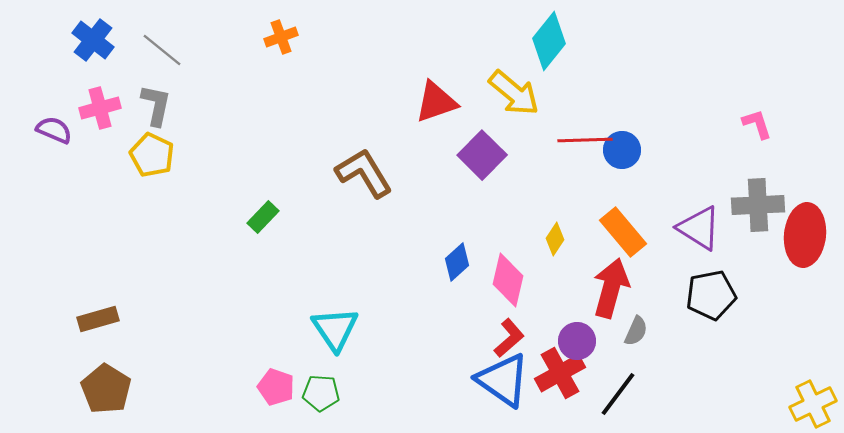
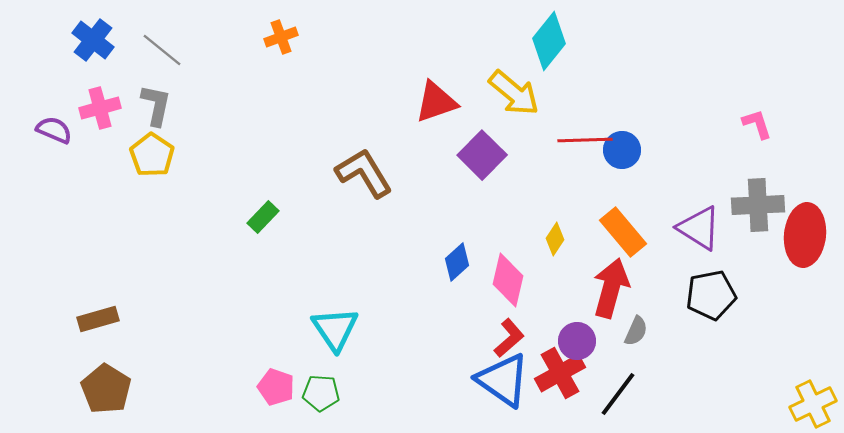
yellow pentagon: rotated 9 degrees clockwise
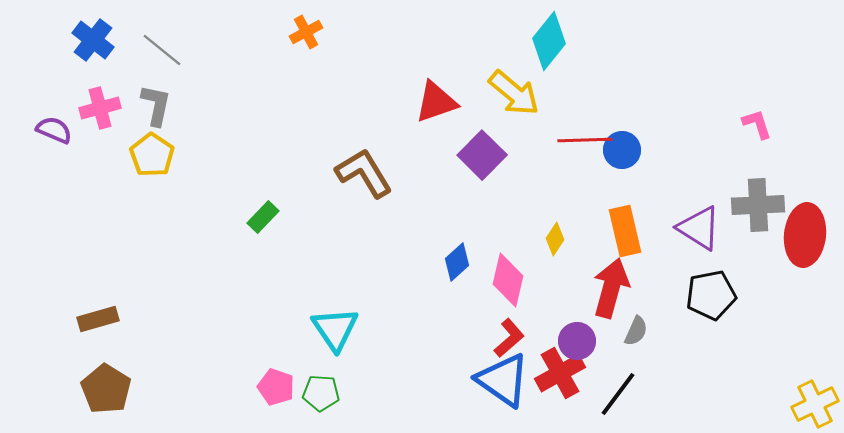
orange cross: moved 25 px right, 5 px up; rotated 8 degrees counterclockwise
orange rectangle: moved 2 px right, 1 px up; rotated 27 degrees clockwise
yellow cross: moved 2 px right
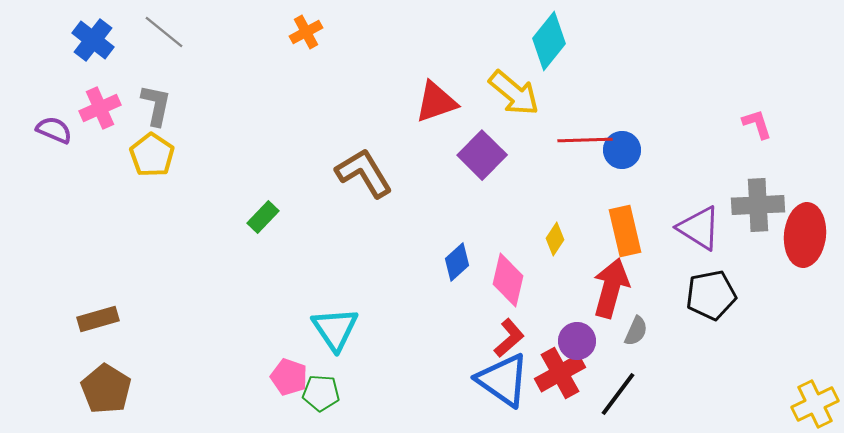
gray line: moved 2 px right, 18 px up
pink cross: rotated 9 degrees counterclockwise
pink pentagon: moved 13 px right, 10 px up
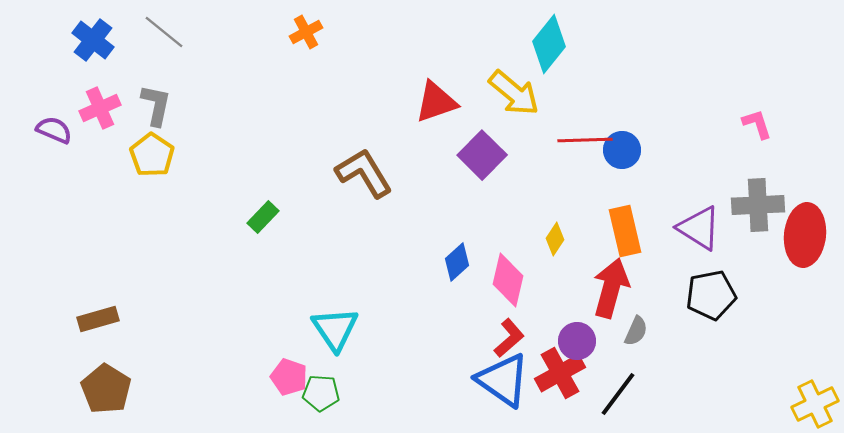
cyan diamond: moved 3 px down
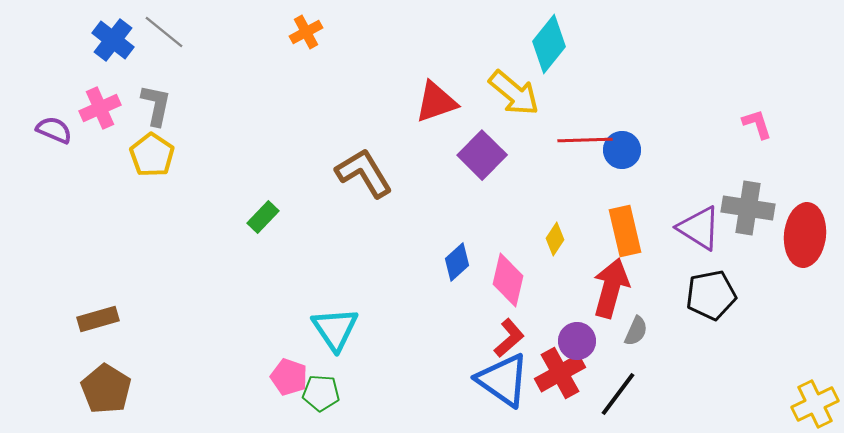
blue cross: moved 20 px right
gray cross: moved 10 px left, 3 px down; rotated 12 degrees clockwise
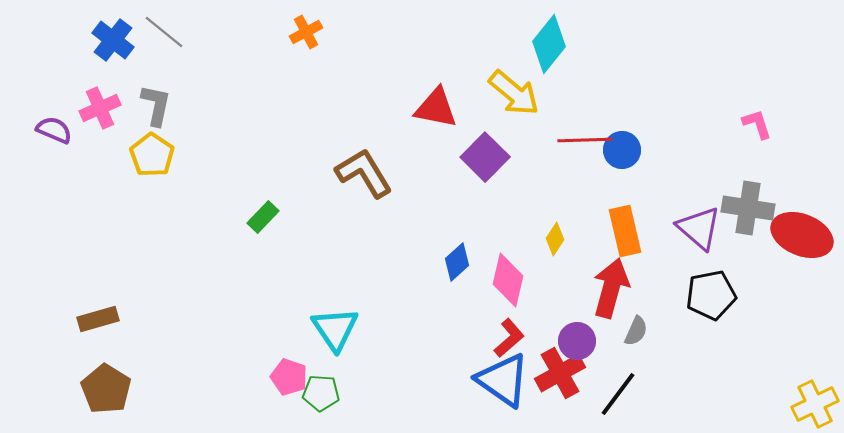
red triangle: moved 6 px down; rotated 30 degrees clockwise
purple square: moved 3 px right, 2 px down
purple triangle: rotated 9 degrees clockwise
red ellipse: moved 3 px left; rotated 74 degrees counterclockwise
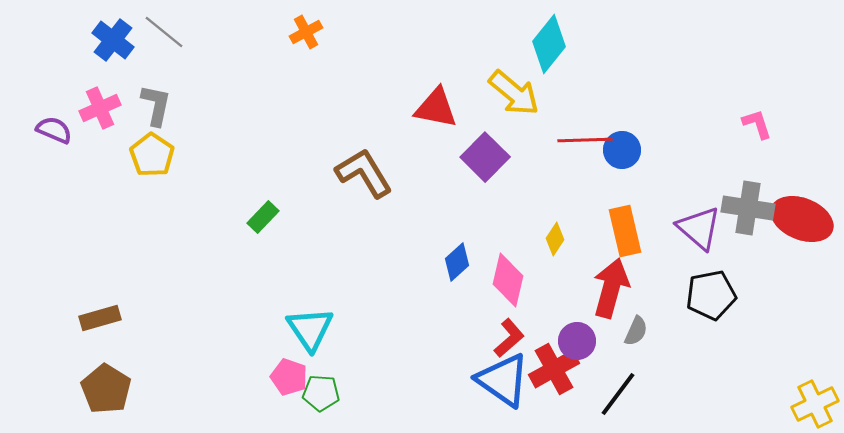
red ellipse: moved 16 px up
brown rectangle: moved 2 px right, 1 px up
cyan triangle: moved 25 px left
red cross: moved 6 px left, 4 px up
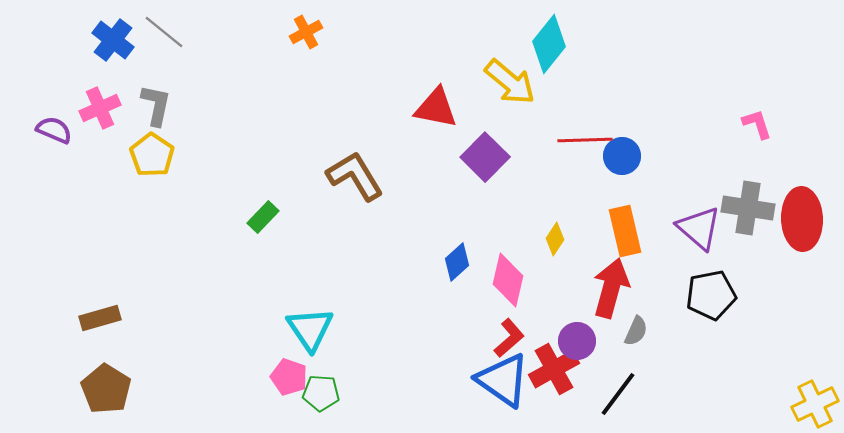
yellow arrow: moved 4 px left, 11 px up
blue circle: moved 6 px down
brown L-shape: moved 9 px left, 3 px down
red ellipse: rotated 66 degrees clockwise
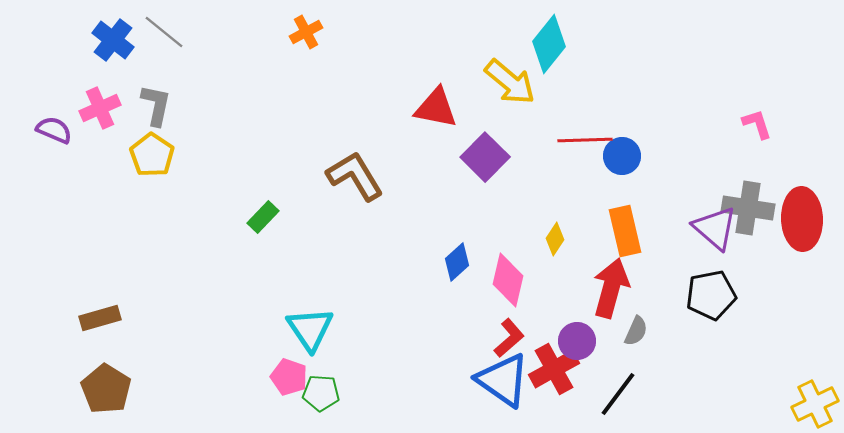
purple triangle: moved 16 px right
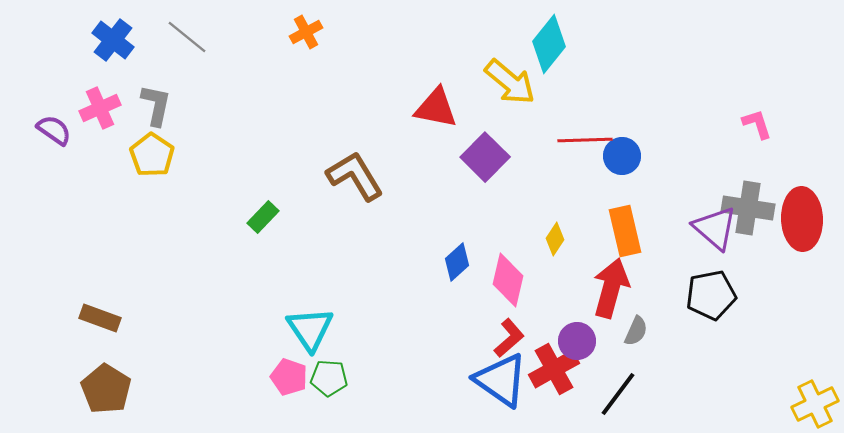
gray line: moved 23 px right, 5 px down
purple semicircle: rotated 12 degrees clockwise
brown rectangle: rotated 36 degrees clockwise
blue triangle: moved 2 px left
green pentagon: moved 8 px right, 15 px up
